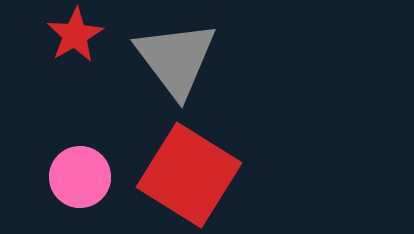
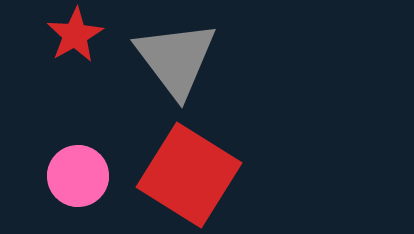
pink circle: moved 2 px left, 1 px up
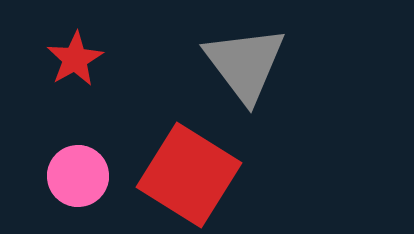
red star: moved 24 px down
gray triangle: moved 69 px right, 5 px down
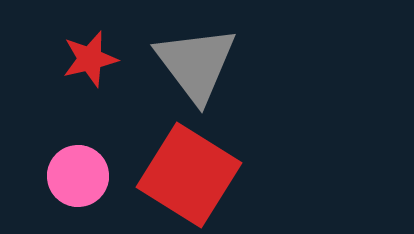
red star: moved 15 px right; rotated 16 degrees clockwise
gray triangle: moved 49 px left
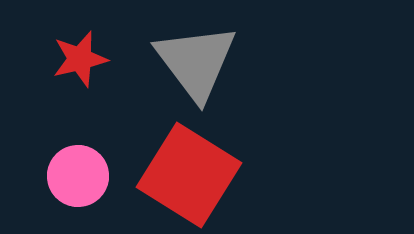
red star: moved 10 px left
gray triangle: moved 2 px up
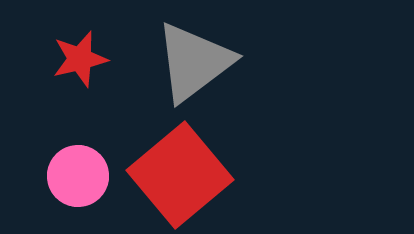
gray triangle: moved 2 px left; rotated 30 degrees clockwise
red square: moved 9 px left; rotated 18 degrees clockwise
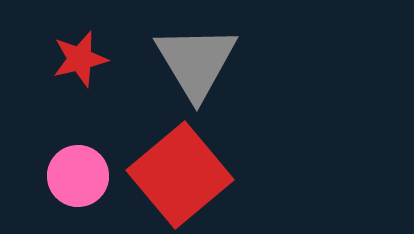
gray triangle: moved 2 px right; rotated 24 degrees counterclockwise
